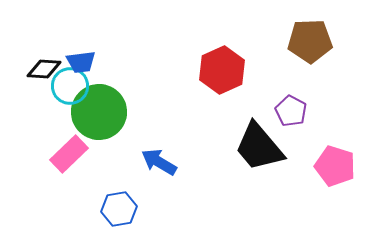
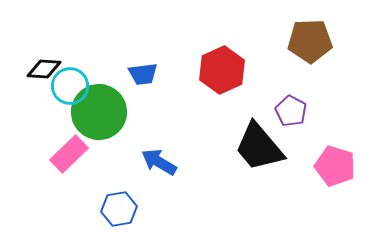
blue trapezoid: moved 62 px right, 12 px down
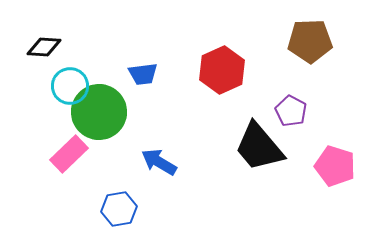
black diamond: moved 22 px up
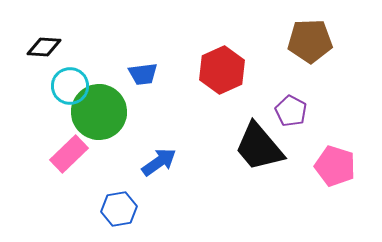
blue arrow: rotated 114 degrees clockwise
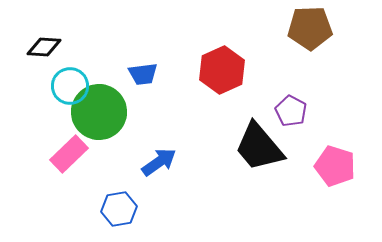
brown pentagon: moved 13 px up
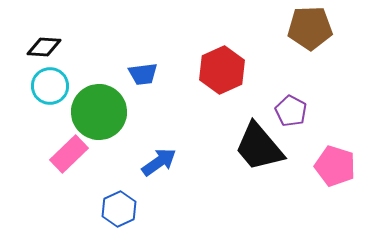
cyan circle: moved 20 px left
blue hexagon: rotated 16 degrees counterclockwise
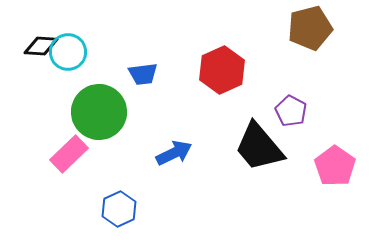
brown pentagon: rotated 12 degrees counterclockwise
black diamond: moved 3 px left, 1 px up
cyan circle: moved 18 px right, 34 px up
blue arrow: moved 15 px right, 9 px up; rotated 9 degrees clockwise
pink pentagon: rotated 18 degrees clockwise
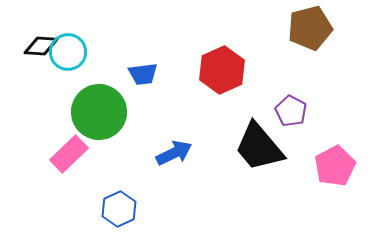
pink pentagon: rotated 9 degrees clockwise
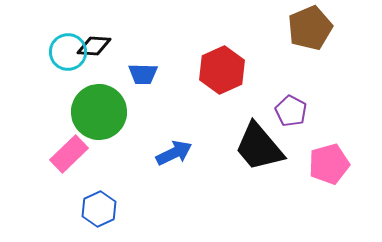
brown pentagon: rotated 9 degrees counterclockwise
black diamond: moved 53 px right
blue trapezoid: rotated 8 degrees clockwise
pink pentagon: moved 6 px left, 2 px up; rotated 12 degrees clockwise
blue hexagon: moved 20 px left
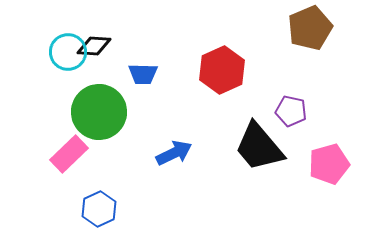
purple pentagon: rotated 16 degrees counterclockwise
